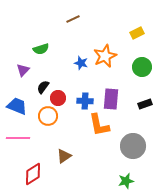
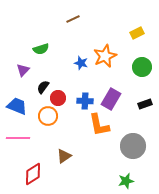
purple rectangle: rotated 25 degrees clockwise
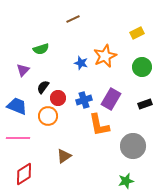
blue cross: moved 1 px left, 1 px up; rotated 21 degrees counterclockwise
red diamond: moved 9 px left
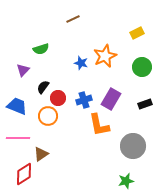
brown triangle: moved 23 px left, 2 px up
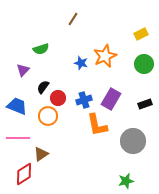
brown line: rotated 32 degrees counterclockwise
yellow rectangle: moved 4 px right, 1 px down
green circle: moved 2 px right, 3 px up
orange L-shape: moved 2 px left
gray circle: moved 5 px up
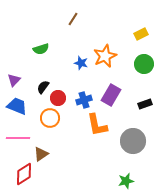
purple triangle: moved 9 px left, 10 px down
purple rectangle: moved 4 px up
orange circle: moved 2 px right, 2 px down
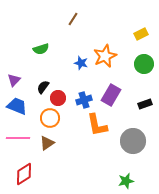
brown triangle: moved 6 px right, 11 px up
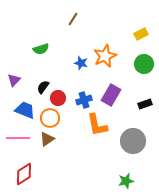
blue trapezoid: moved 8 px right, 4 px down
brown triangle: moved 4 px up
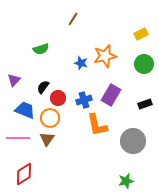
orange star: rotated 10 degrees clockwise
brown triangle: rotated 21 degrees counterclockwise
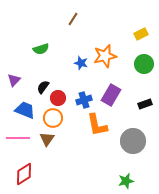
orange circle: moved 3 px right
